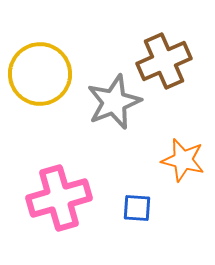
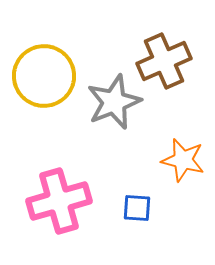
yellow circle: moved 4 px right, 2 px down
pink cross: moved 3 px down
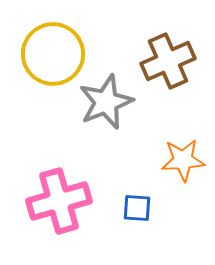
brown cross: moved 4 px right
yellow circle: moved 9 px right, 22 px up
gray star: moved 8 px left
orange star: rotated 18 degrees counterclockwise
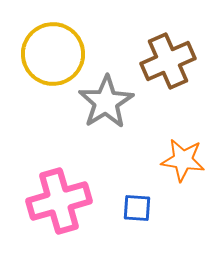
gray star: rotated 10 degrees counterclockwise
orange star: rotated 12 degrees clockwise
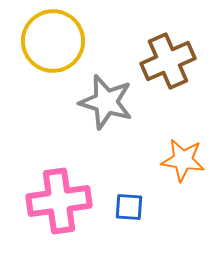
yellow circle: moved 13 px up
gray star: rotated 24 degrees counterclockwise
pink cross: rotated 8 degrees clockwise
blue square: moved 8 px left, 1 px up
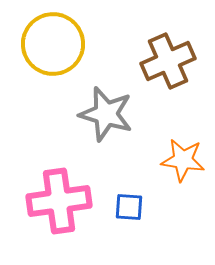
yellow circle: moved 3 px down
gray star: moved 12 px down
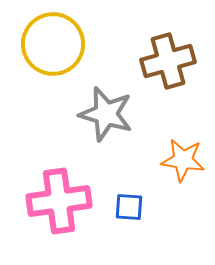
brown cross: rotated 8 degrees clockwise
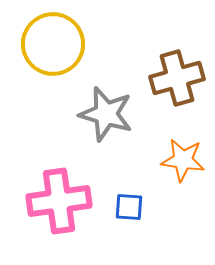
brown cross: moved 9 px right, 17 px down
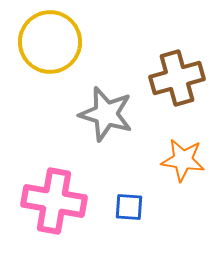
yellow circle: moved 3 px left, 2 px up
pink cross: moved 5 px left; rotated 18 degrees clockwise
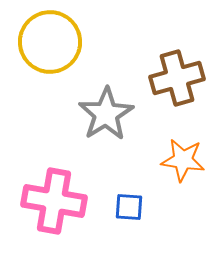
gray star: rotated 24 degrees clockwise
